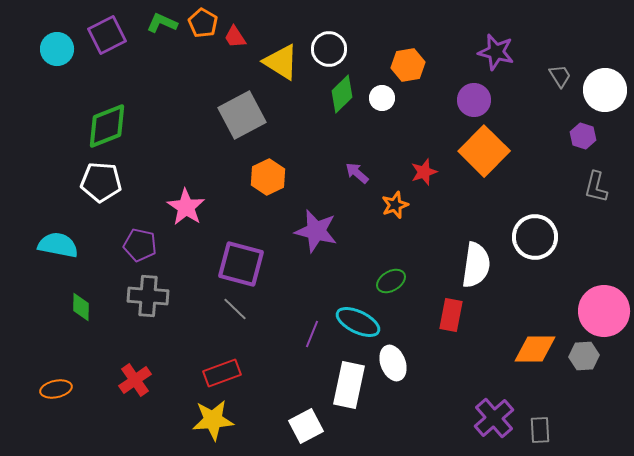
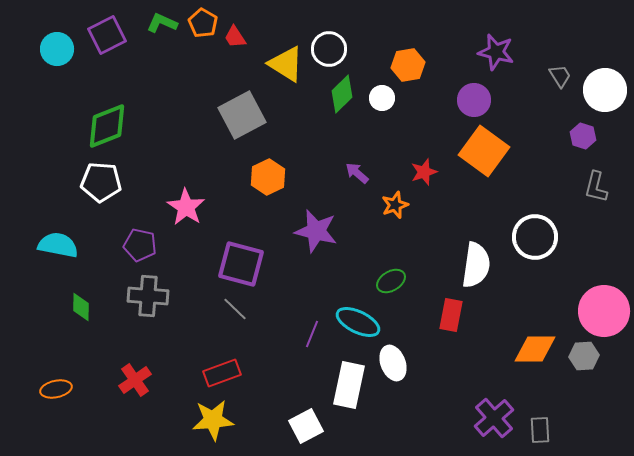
yellow triangle at (281, 62): moved 5 px right, 2 px down
orange square at (484, 151): rotated 9 degrees counterclockwise
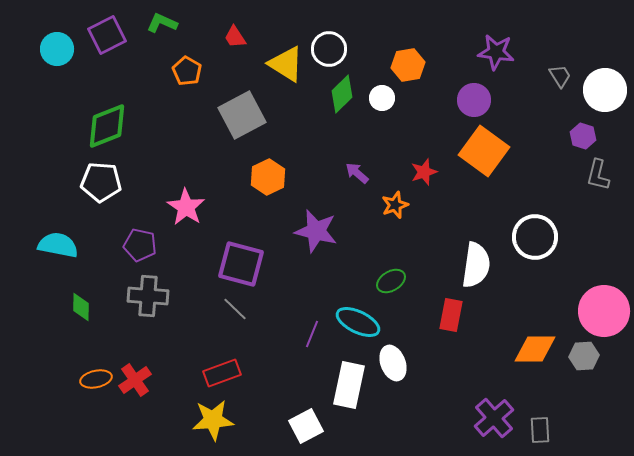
orange pentagon at (203, 23): moved 16 px left, 48 px down
purple star at (496, 52): rotated 6 degrees counterclockwise
gray L-shape at (596, 187): moved 2 px right, 12 px up
orange ellipse at (56, 389): moved 40 px right, 10 px up
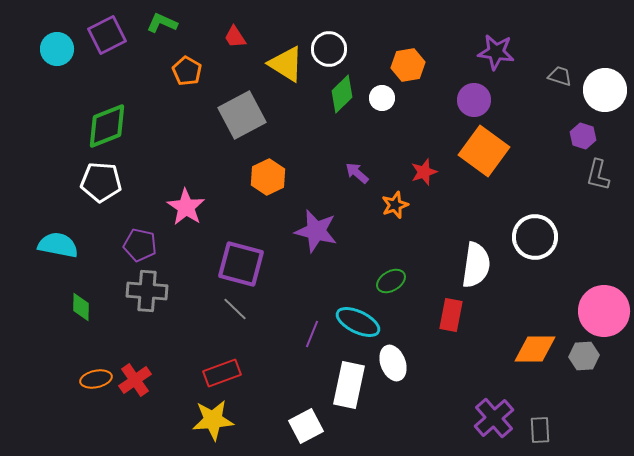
gray trapezoid at (560, 76): rotated 40 degrees counterclockwise
gray cross at (148, 296): moved 1 px left, 5 px up
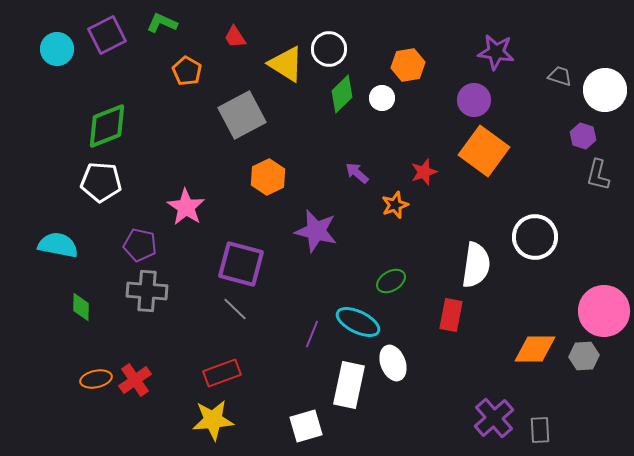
white square at (306, 426): rotated 12 degrees clockwise
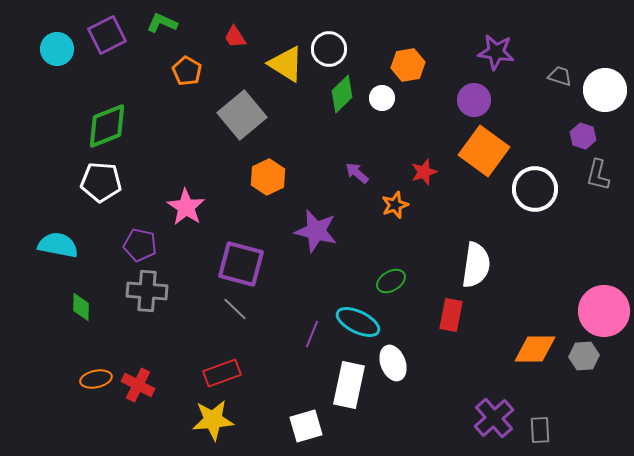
gray square at (242, 115): rotated 12 degrees counterclockwise
white circle at (535, 237): moved 48 px up
red cross at (135, 380): moved 3 px right, 5 px down; rotated 28 degrees counterclockwise
